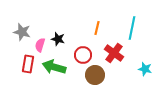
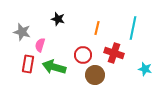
cyan line: moved 1 px right
black star: moved 20 px up
red cross: rotated 18 degrees counterclockwise
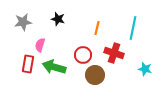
gray star: moved 1 px right, 10 px up; rotated 24 degrees counterclockwise
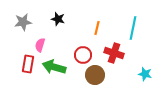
cyan star: moved 5 px down
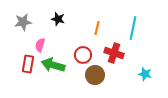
green arrow: moved 1 px left, 2 px up
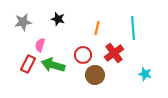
cyan line: rotated 15 degrees counterclockwise
red cross: rotated 36 degrees clockwise
red rectangle: rotated 18 degrees clockwise
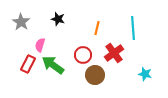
gray star: moved 2 px left; rotated 30 degrees counterclockwise
green arrow: rotated 20 degrees clockwise
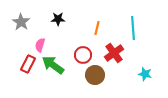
black star: rotated 16 degrees counterclockwise
